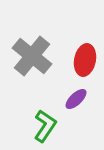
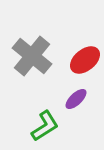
red ellipse: rotated 40 degrees clockwise
green L-shape: rotated 24 degrees clockwise
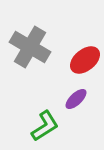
gray cross: moved 2 px left, 9 px up; rotated 9 degrees counterclockwise
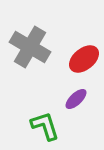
red ellipse: moved 1 px left, 1 px up
green L-shape: rotated 76 degrees counterclockwise
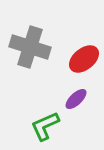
gray cross: rotated 12 degrees counterclockwise
green L-shape: rotated 96 degrees counterclockwise
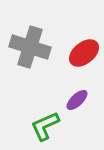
red ellipse: moved 6 px up
purple ellipse: moved 1 px right, 1 px down
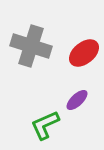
gray cross: moved 1 px right, 1 px up
green L-shape: moved 1 px up
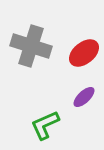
purple ellipse: moved 7 px right, 3 px up
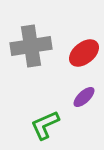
gray cross: rotated 27 degrees counterclockwise
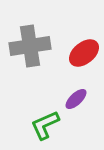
gray cross: moved 1 px left
purple ellipse: moved 8 px left, 2 px down
